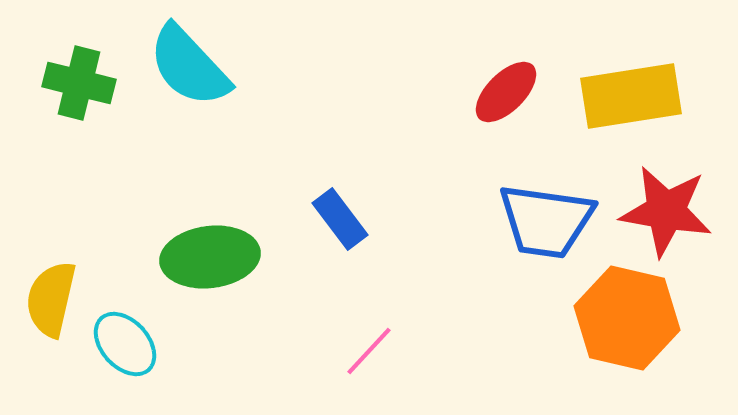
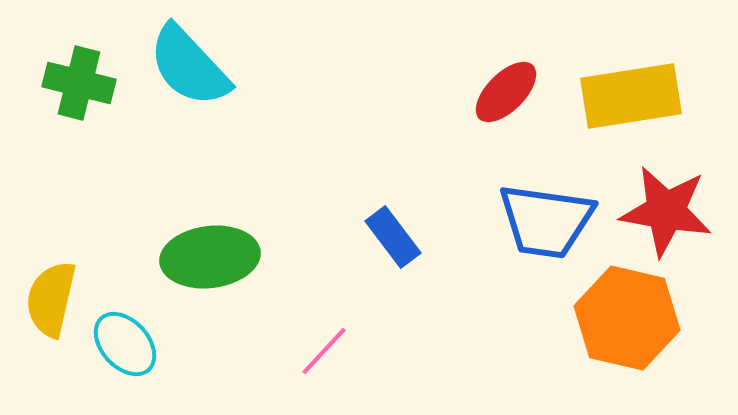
blue rectangle: moved 53 px right, 18 px down
pink line: moved 45 px left
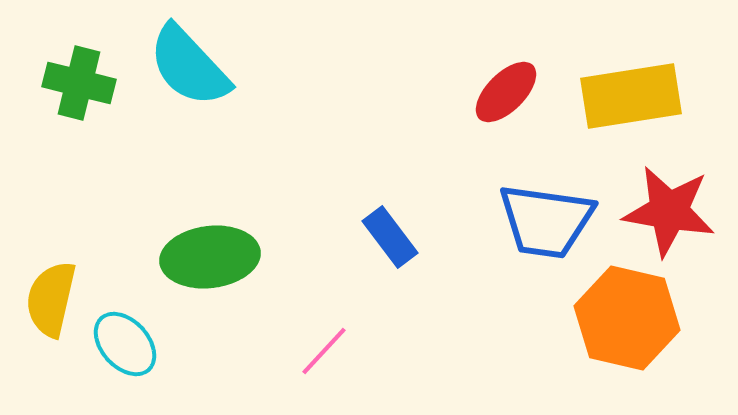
red star: moved 3 px right
blue rectangle: moved 3 px left
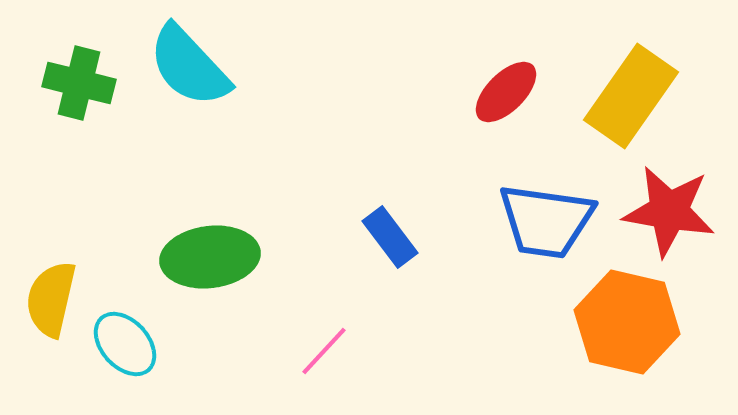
yellow rectangle: rotated 46 degrees counterclockwise
orange hexagon: moved 4 px down
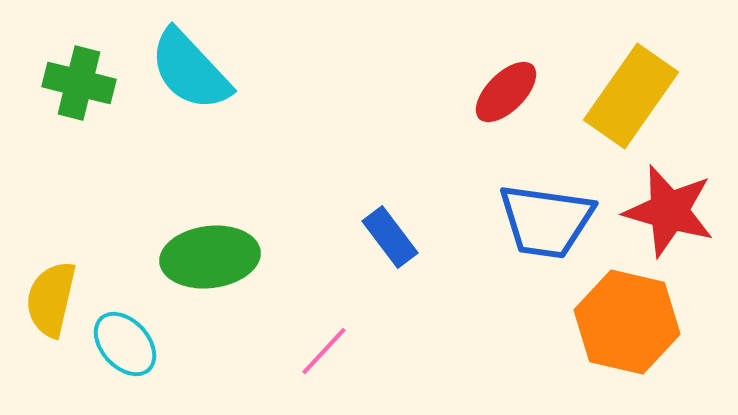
cyan semicircle: moved 1 px right, 4 px down
red star: rotated 6 degrees clockwise
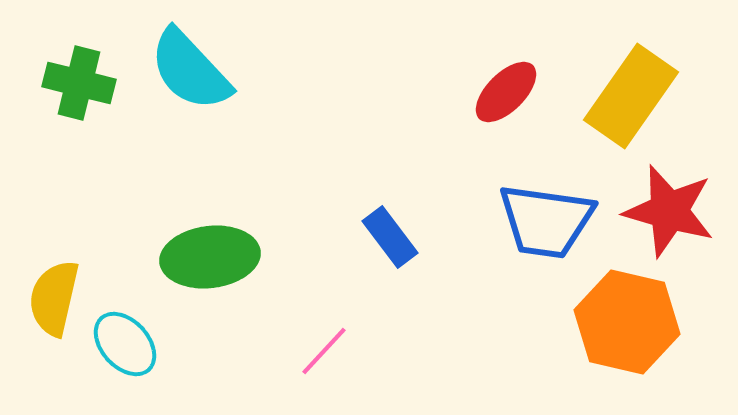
yellow semicircle: moved 3 px right, 1 px up
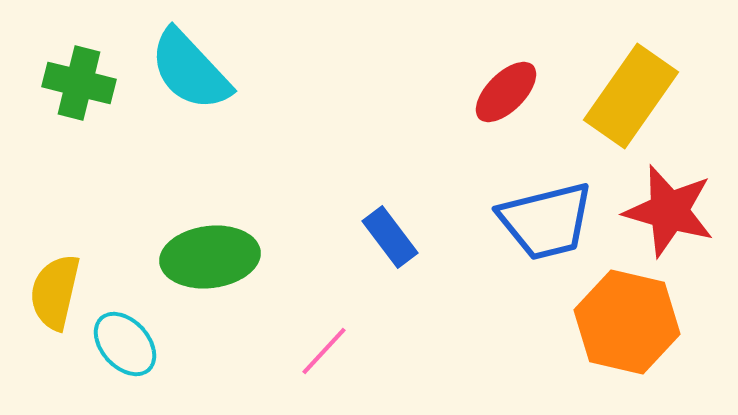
blue trapezoid: rotated 22 degrees counterclockwise
yellow semicircle: moved 1 px right, 6 px up
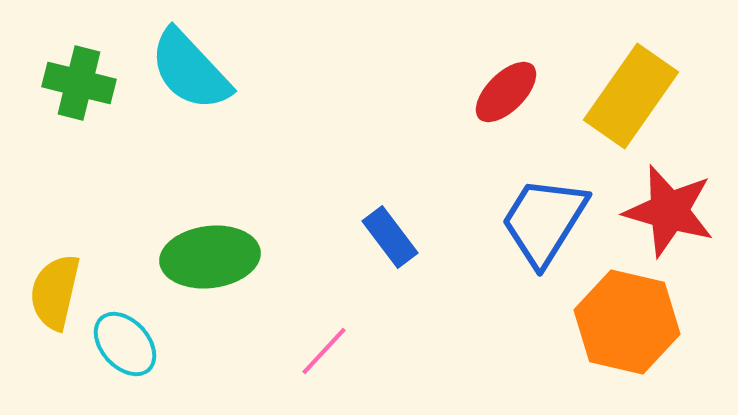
blue trapezoid: moved 2 px left; rotated 136 degrees clockwise
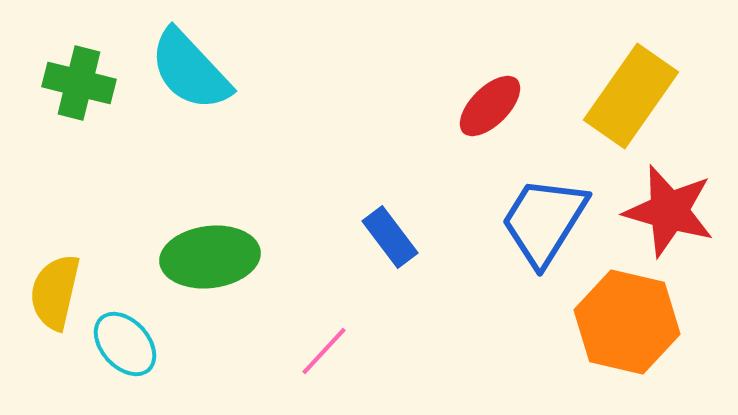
red ellipse: moved 16 px left, 14 px down
